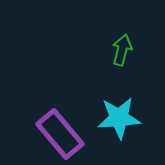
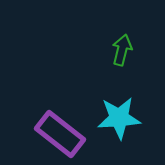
purple rectangle: rotated 12 degrees counterclockwise
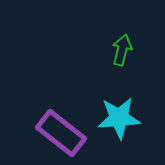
purple rectangle: moved 1 px right, 1 px up
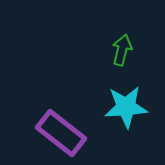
cyan star: moved 7 px right, 11 px up
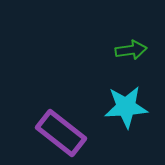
green arrow: moved 9 px right; rotated 68 degrees clockwise
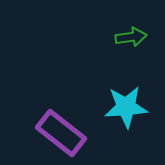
green arrow: moved 13 px up
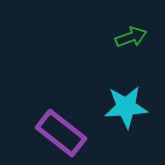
green arrow: rotated 12 degrees counterclockwise
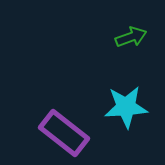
purple rectangle: moved 3 px right
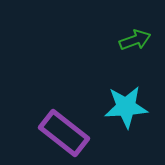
green arrow: moved 4 px right, 3 px down
